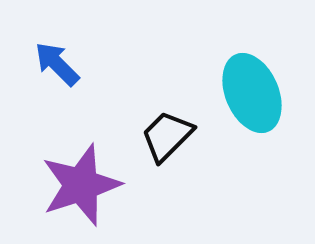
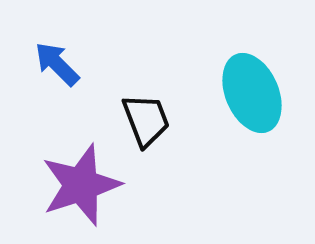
black trapezoid: moved 21 px left, 16 px up; rotated 114 degrees clockwise
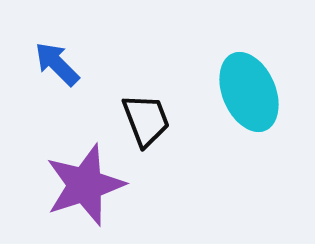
cyan ellipse: moved 3 px left, 1 px up
purple star: moved 4 px right
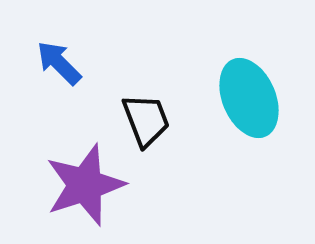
blue arrow: moved 2 px right, 1 px up
cyan ellipse: moved 6 px down
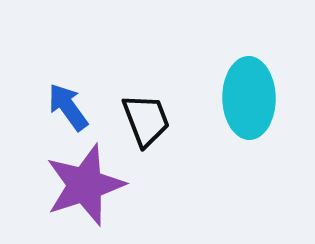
blue arrow: moved 9 px right, 44 px down; rotated 9 degrees clockwise
cyan ellipse: rotated 22 degrees clockwise
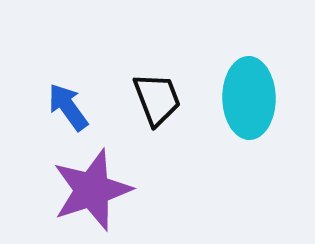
black trapezoid: moved 11 px right, 21 px up
purple star: moved 7 px right, 5 px down
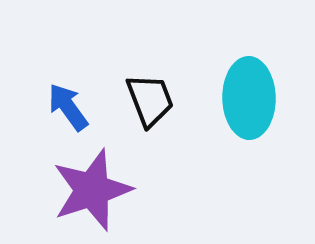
black trapezoid: moved 7 px left, 1 px down
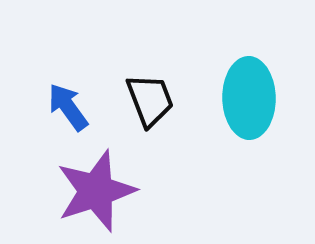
purple star: moved 4 px right, 1 px down
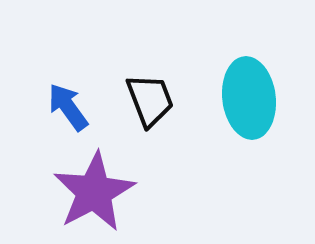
cyan ellipse: rotated 6 degrees counterclockwise
purple star: moved 2 px left, 1 px down; rotated 10 degrees counterclockwise
